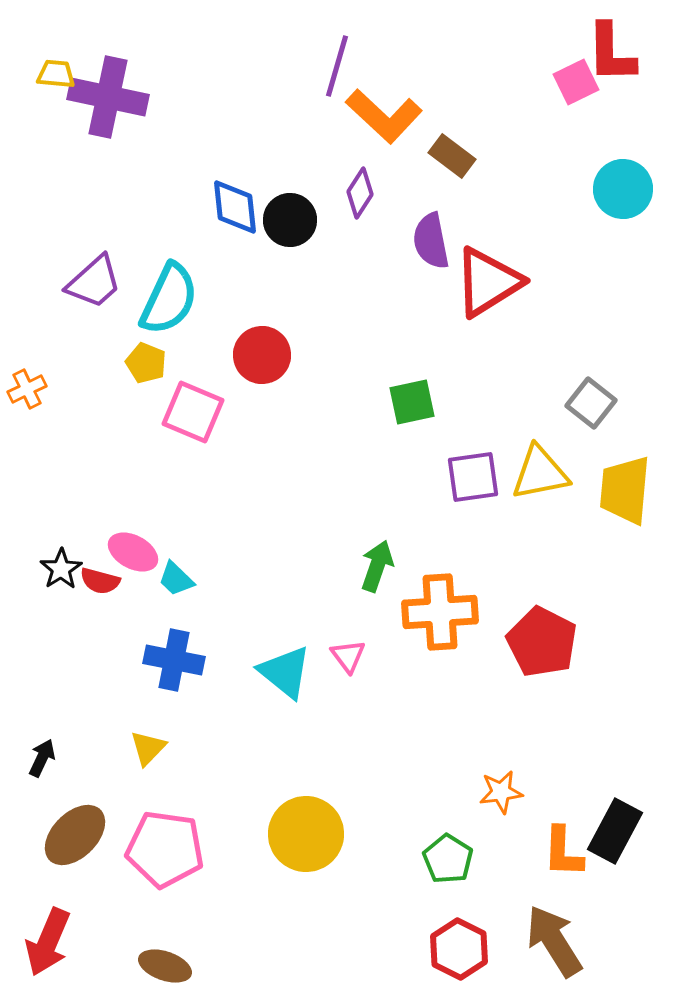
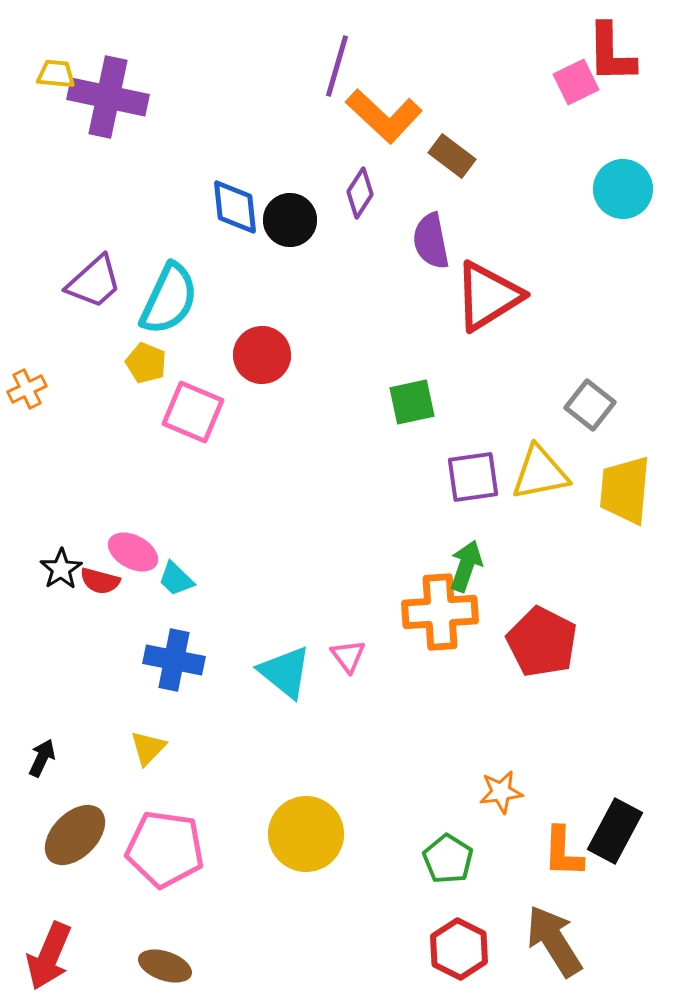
red triangle at (488, 282): moved 14 px down
gray square at (591, 403): moved 1 px left, 2 px down
green arrow at (377, 566): moved 89 px right
red arrow at (48, 942): moved 1 px right, 14 px down
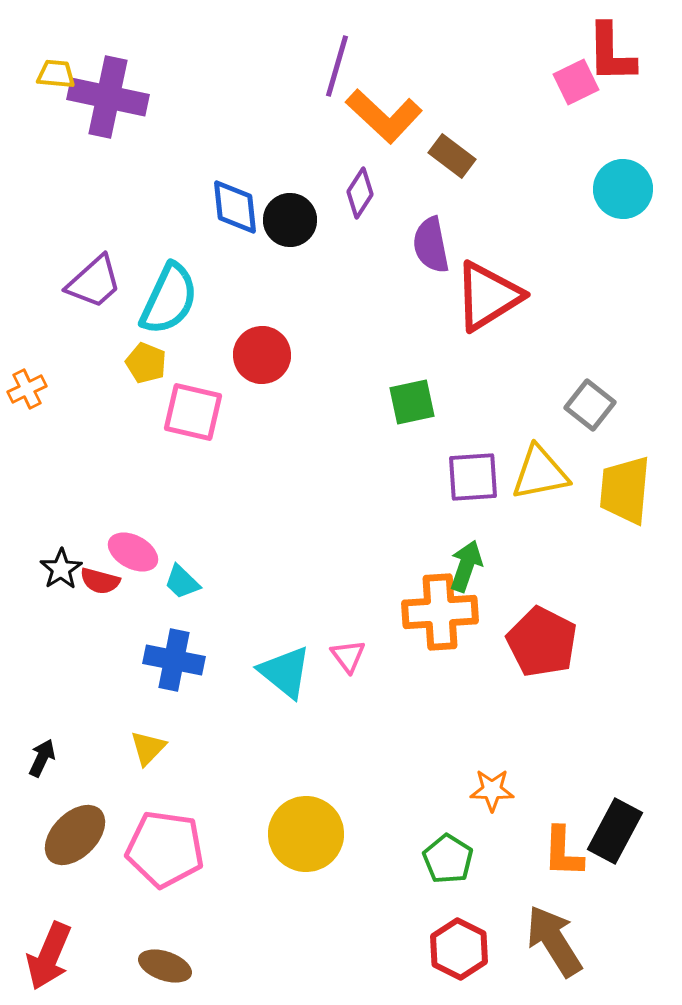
purple semicircle at (431, 241): moved 4 px down
pink square at (193, 412): rotated 10 degrees counterclockwise
purple square at (473, 477): rotated 4 degrees clockwise
cyan trapezoid at (176, 579): moved 6 px right, 3 px down
orange star at (501, 792): moved 9 px left, 2 px up; rotated 9 degrees clockwise
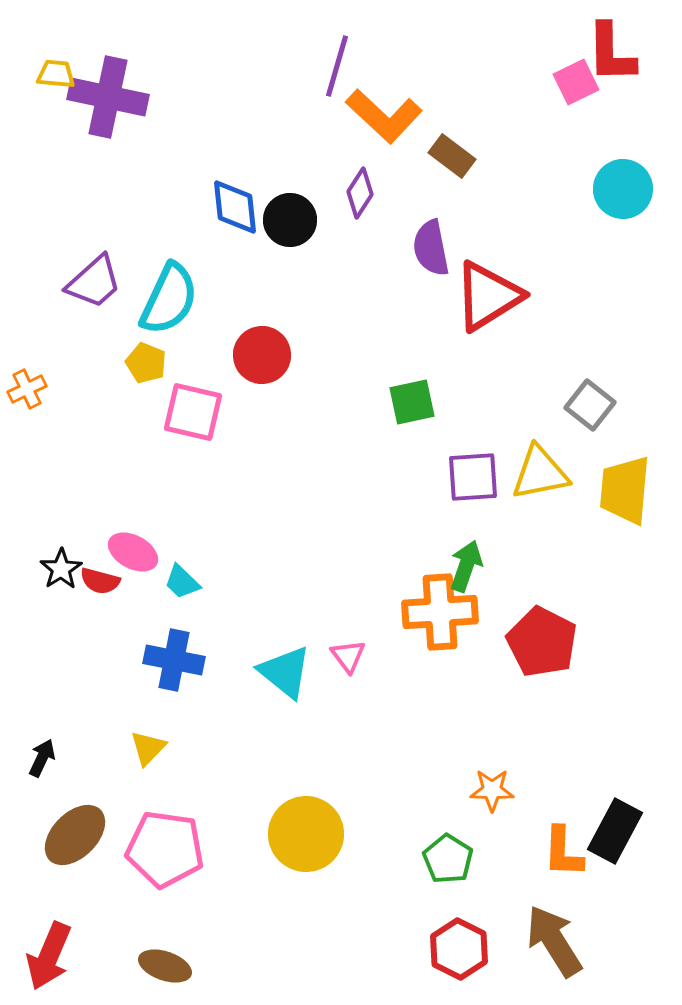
purple semicircle at (431, 245): moved 3 px down
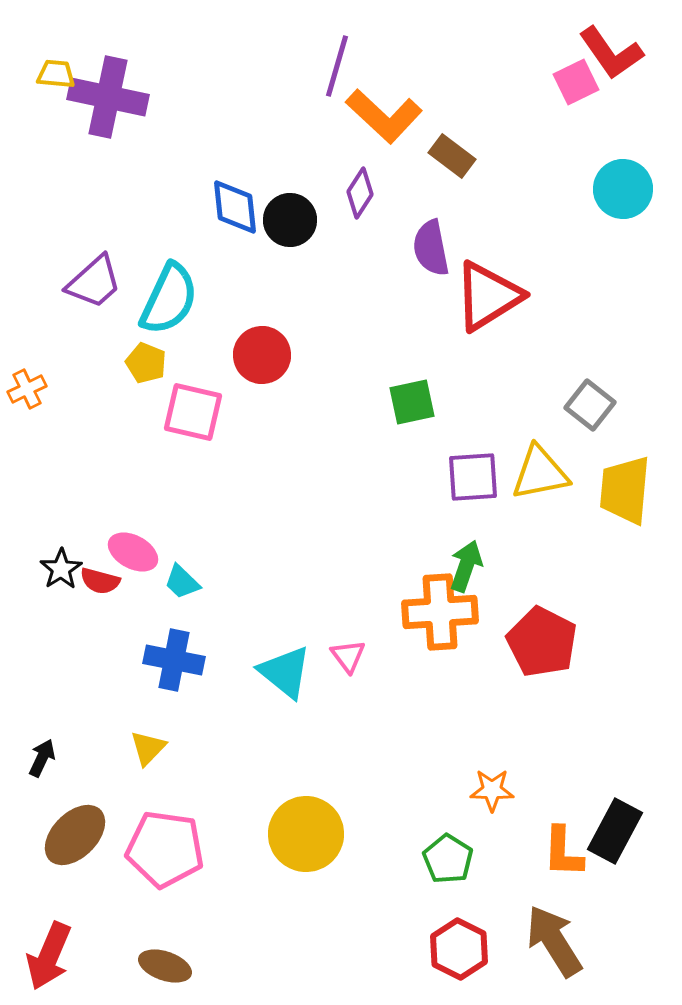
red L-shape at (611, 53): rotated 34 degrees counterclockwise
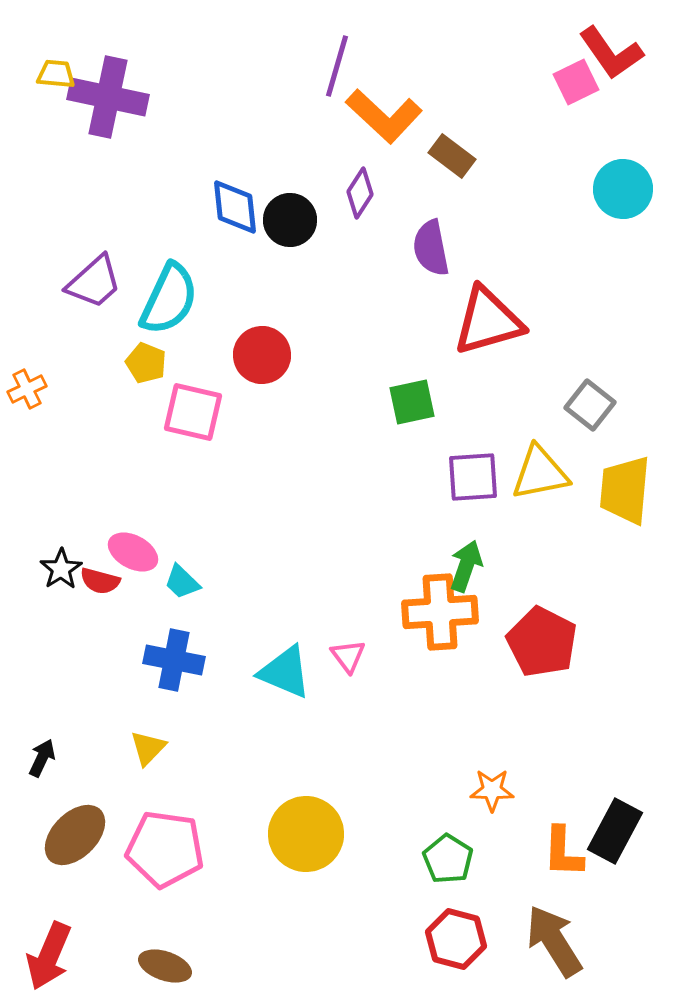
red triangle at (488, 296): moved 25 px down; rotated 16 degrees clockwise
cyan triangle at (285, 672): rotated 16 degrees counterclockwise
red hexagon at (459, 949): moved 3 px left, 10 px up; rotated 12 degrees counterclockwise
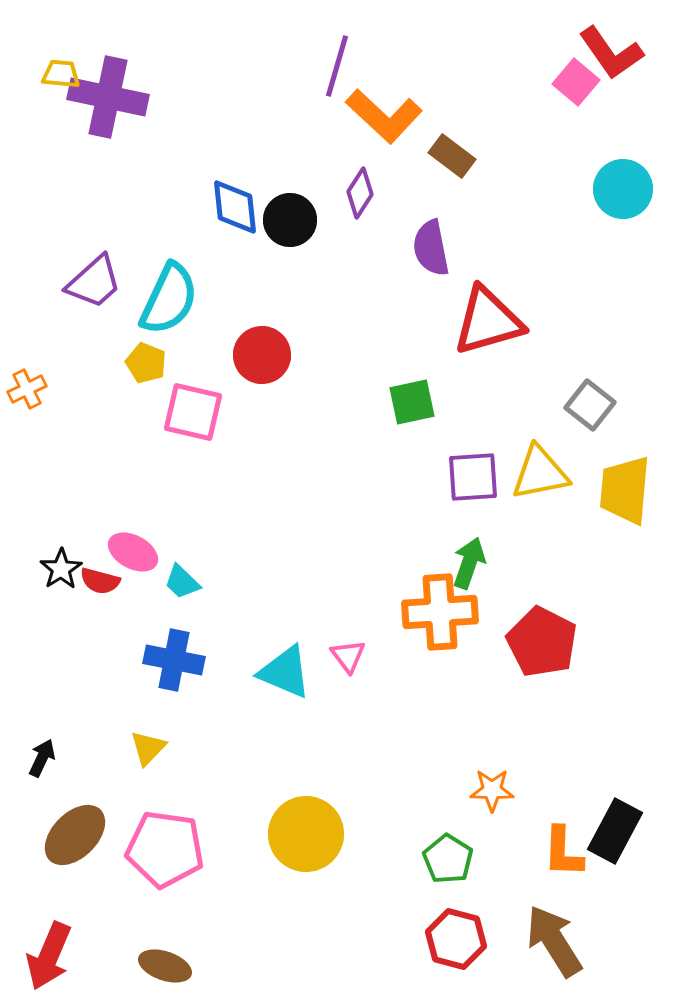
yellow trapezoid at (56, 74): moved 5 px right
pink square at (576, 82): rotated 24 degrees counterclockwise
green arrow at (466, 566): moved 3 px right, 3 px up
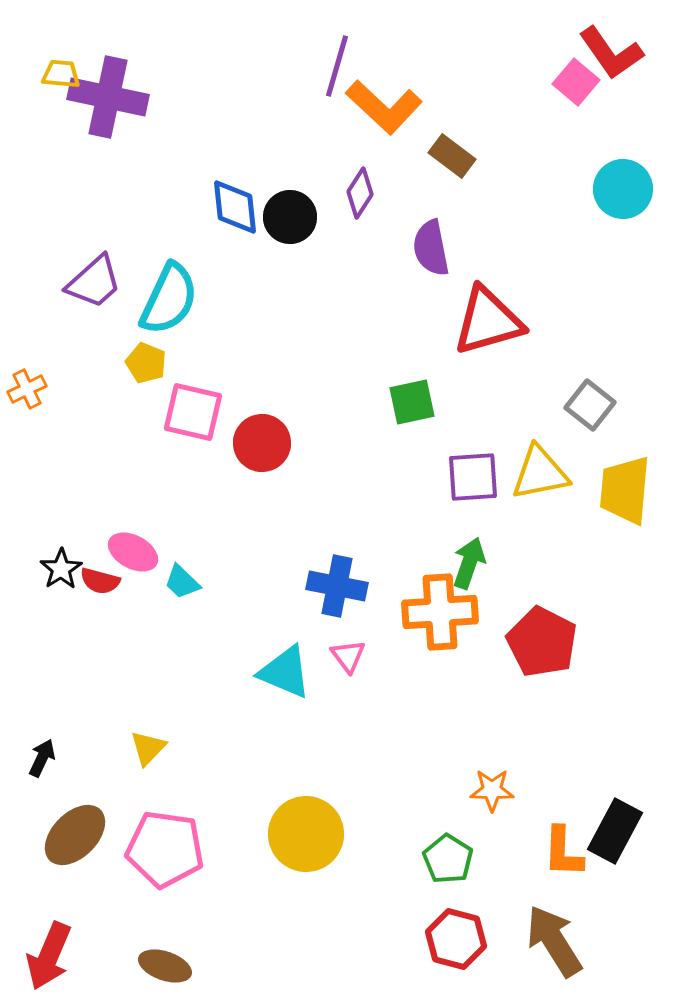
orange L-shape at (384, 116): moved 9 px up
black circle at (290, 220): moved 3 px up
red circle at (262, 355): moved 88 px down
blue cross at (174, 660): moved 163 px right, 74 px up
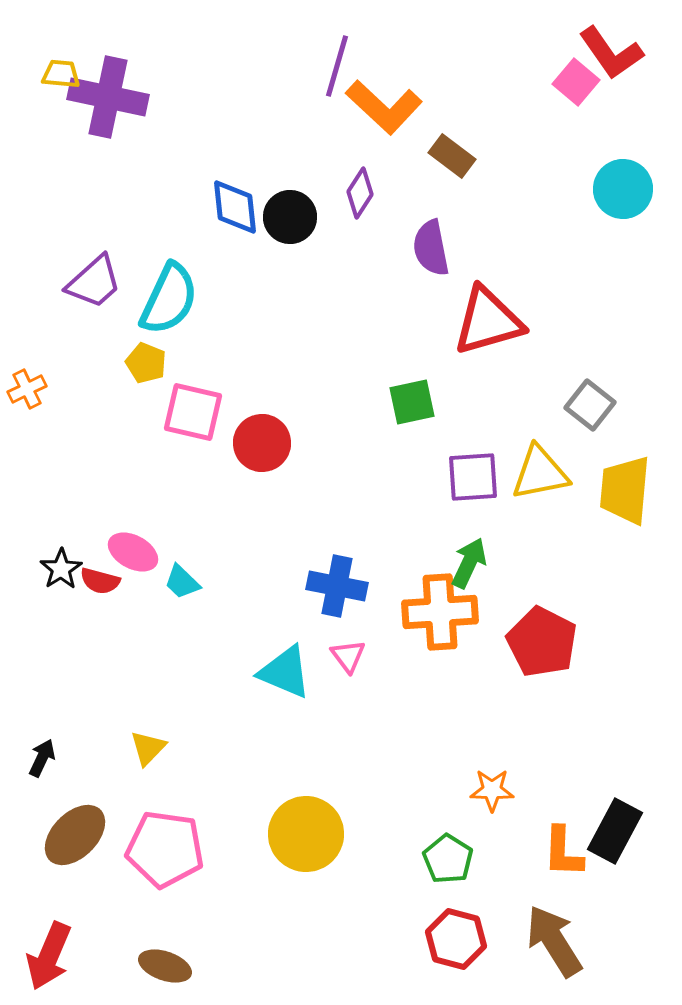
green arrow at (469, 563): rotated 6 degrees clockwise
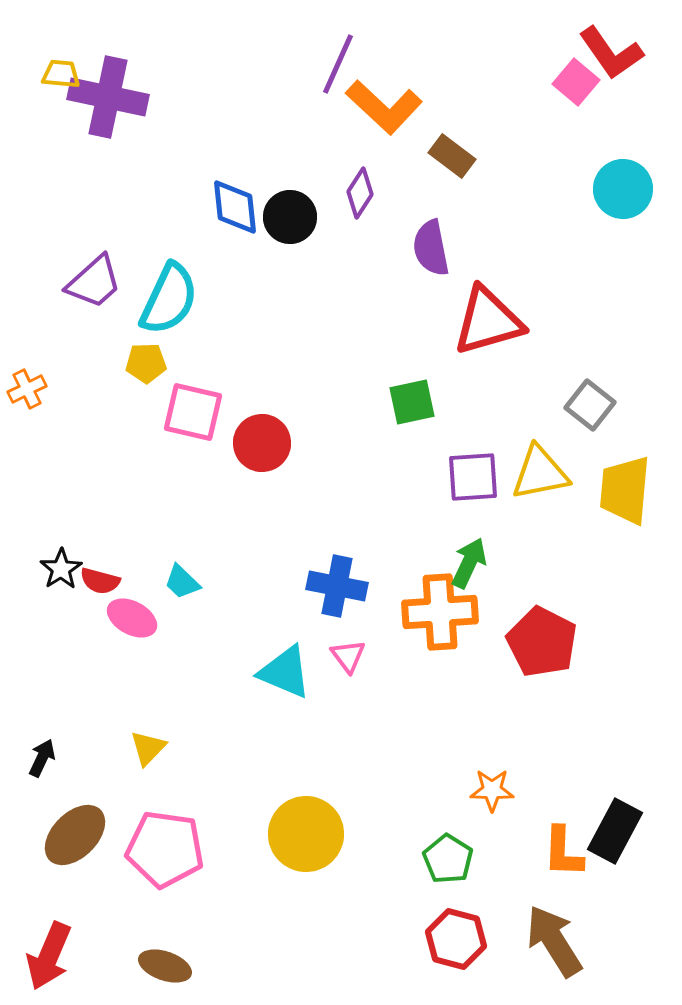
purple line at (337, 66): moved 1 px right, 2 px up; rotated 8 degrees clockwise
yellow pentagon at (146, 363): rotated 24 degrees counterclockwise
pink ellipse at (133, 552): moved 1 px left, 66 px down
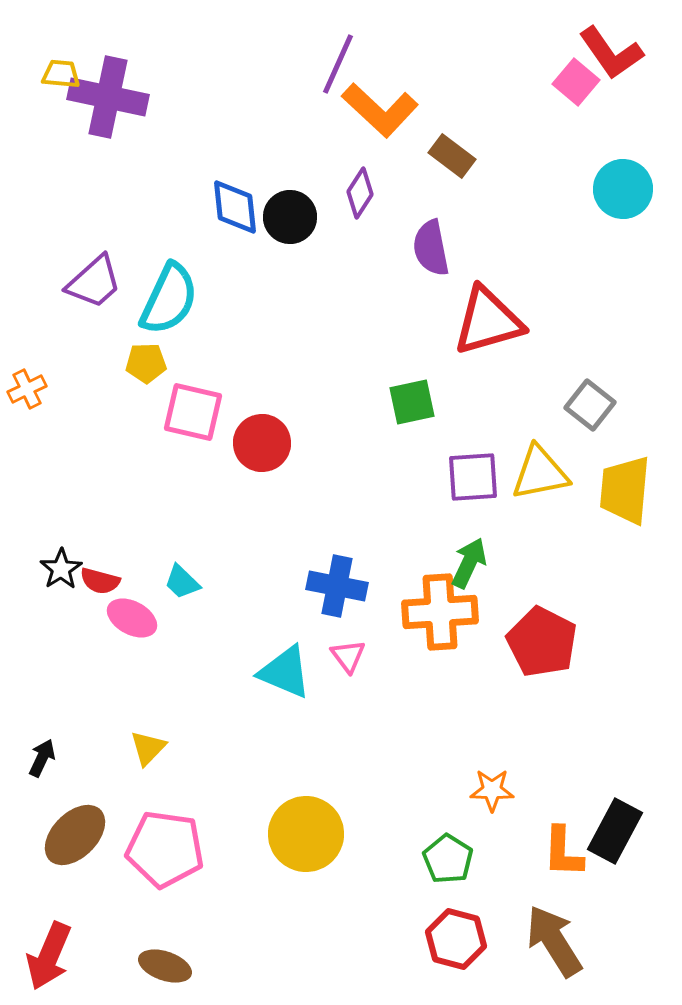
orange L-shape at (384, 107): moved 4 px left, 3 px down
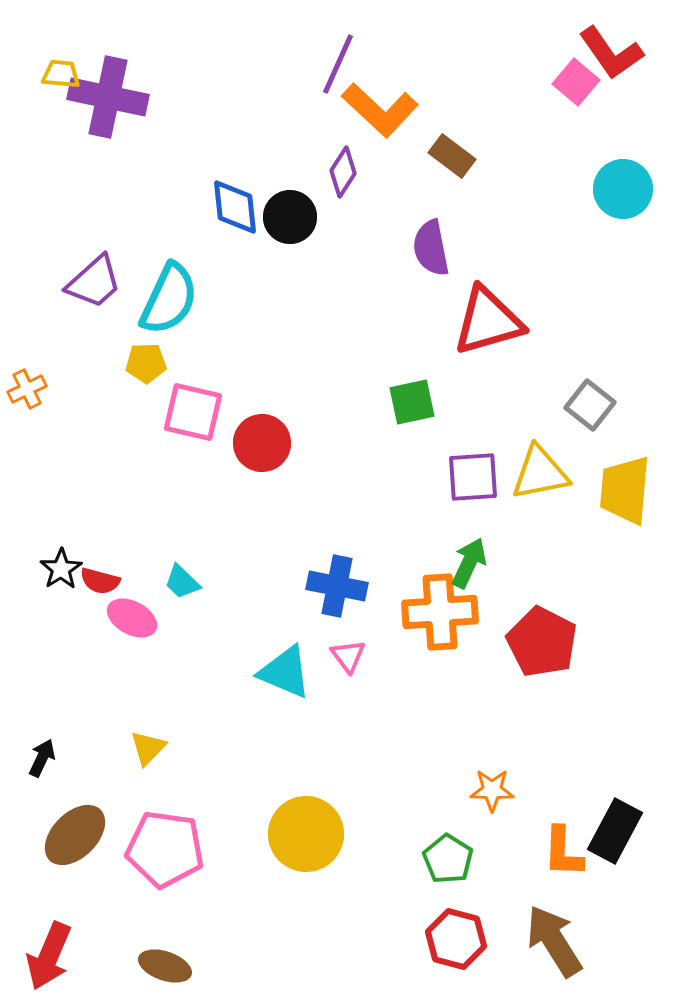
purple diamond at (360, 193): moved 17 px left, 21 px up
